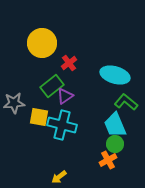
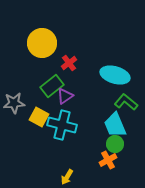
yellow square: rotated 18 degrees clockwise
yellow arrow: moved 8 px right; rotated 21 degrees counterclockwise
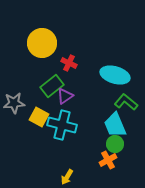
red cross: rotated 28 degrees counterclockwise
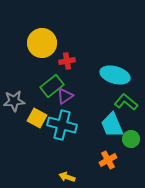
red cross: moved 2 px left, 2 px up; rotated 35 degrees counterclockwise
gray star: moved 2 px up
yellow square: moved 2 px left, 1 px down
cyan trapezoid: moved 3 px left
green circle: moved 16 px right, 5 px up
yellow arrow: rotated 77 degrees clockwise
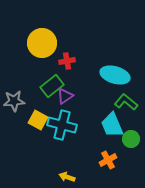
yellow square: moved 1 px right, 2 px down
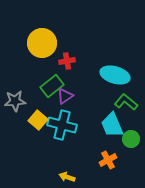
gray star: moved 1 px right
yellow square: rotated 12 degrees clockwise
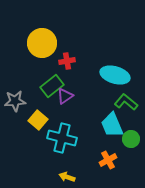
cyan cross: moved 13 px down
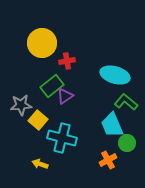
gray star: moved 6 px right, 4 px down
green circle: moved 4 px left, 4 px down
yellow arrow: moved 27 px left, 13 px up
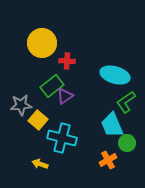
red cross: rotated 14 degrees clockwise
green L-shape: rotated 75 degrees counterclockwise
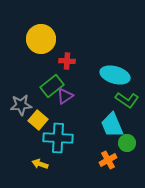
yellow circle: moved 1 px left, 4 px up
green L-shape: moved 1 px right, 2 px up; rotated 110 degrees counterclockwise
cyan cross: moved 4 px left; rotated 12 degrees counterclockwise
